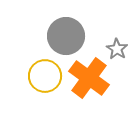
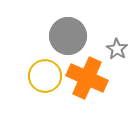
gray circle: moved 2 px right
orange cross: moved 2 px left; rotated 12 degrees counterclockwise
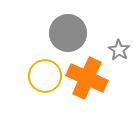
gray circle: moved 3 px up
gray star: moved 2 px right, 1 px down
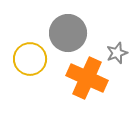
gray star: moved 2 px left, 3 px down; rotated 20 degrees clockwise
yellow circle: moved 15 px left, 17 px up
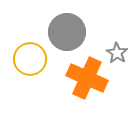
gray circle: moved 1 px left, 1 px up
gray star: rotated 20 degrees counterclockwise
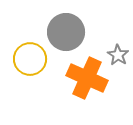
gray circle: moved 1 px left
gray star: moved 1 px right, 2 px down
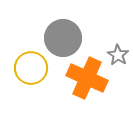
gray circle: moved 3 px left, 6 px down
yellow circle: moved 1 px right, 9 px down
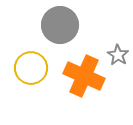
gray circle: moved 3 px left, 13 px up
orange cross: moved 3 px left, 2 px up
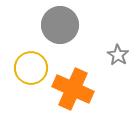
orange cross: moved 11 px left, 13 px down
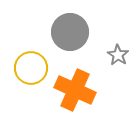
gray circle: moved 10 px right, 7 px down
orange cross: moved 2 px right, 1 px down
